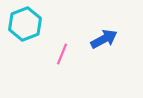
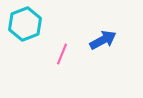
blue arrow: moved 1 px left, 1 px down
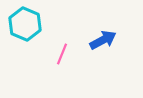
cyan hexagon: rotated 16 degrees counterclockwise
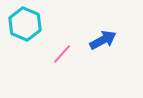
pink line: rotated 20 degrees clockwise
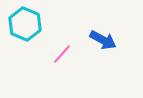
blue arrow: rotated 56 degrees clockwise
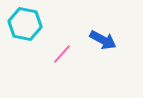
cyan hexagon: rotated 12 degrees counterclockwise
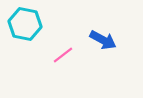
pink line: moved 1 px right, 1 px down; rotated 10 degrees clockwise
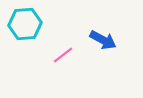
cyan hexagon: rotated 16 degrees counterclockwise
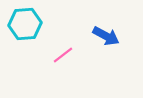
blue arrow: moved 3 px right, 4 px up
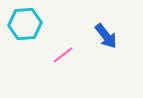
blue arrow: rotated 24 degrees clockwise
